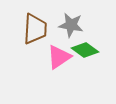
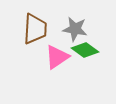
gray star: moved 4 px right, 4 px down
pink triangle: moved 2 px left
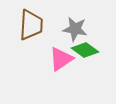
brown trapezoid: moved 4 px left, 4 px up
pink triangle: moved 4 px right, 2 px down
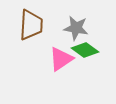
gray star: moved 1 px right, 1 px up
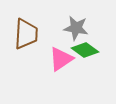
brown trapezoid: moved 5 px left, 9 px down
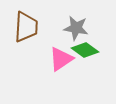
brown trapezoid: moved 7 px up
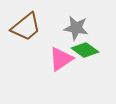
brown trapezoid: rotated 48 degrees clockwise
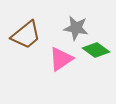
brown trapezoid: moved 8 px down
green diamond: moved 11 px right
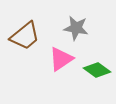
brown trapezoid: moved 1 px left, 1 px down
green diamond: moved 1 px right, 20 px down
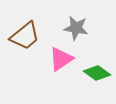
green diamond: moved 3 px down
